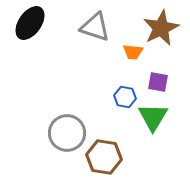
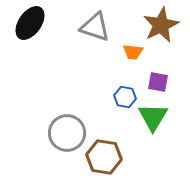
brown star: moved 3 px up
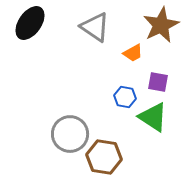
gray triangle: rotated 16 degrees clockwise
orange trapezoid: moved 1 px down; rotated 35 degrees counterclockwise
green triangle: rotated 28 degrees counterclockwise
gray circle: moved 3 px right, 1 px down
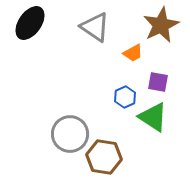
blue hexagon: rotated 25 degrees clockwise
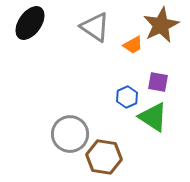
orange trapezoid: moved 8 px up
blue hexagon: moved 2 px right
